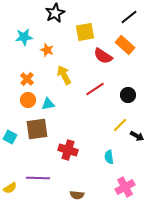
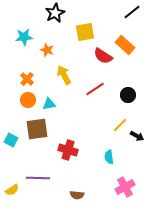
black line: moved 3 px right, 5 px up
cyan triangle: moved 1 px right
cyan square: moved 1 px right, 3 px down
yellow semicircle: moved 2 px right, 2 px down
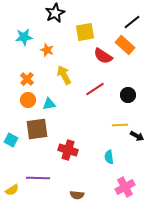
black line: moved 10 px down
yellow line: rotated 42 degrees clockwise
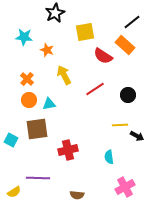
cyan star: rotated 12 degrees clockwise
orange circle: moved 1 px right
red cross: rotated 30 degrees counterclockwise
yellow semicircle: moved 2 px right, 2 px down
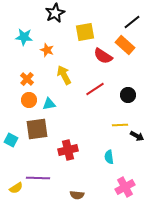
yellow semicircle: moved 2 px right, 4 px up
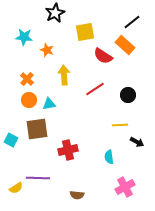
yellow arrow: rotated 24 degrees clockwise
black arrow: moved 6 px down
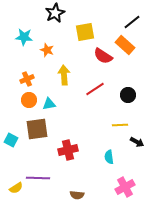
orange cross: rotated 24 degrees clockwise
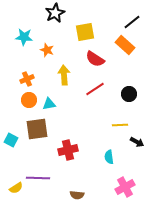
red semicircle: moved 8 px left, 3 px down
black circle: moved 1 px right, 1 px up
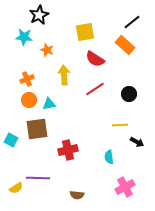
black star: moved 16 px left, 2 px down
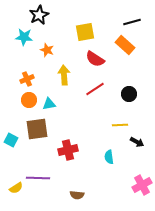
black line: rotated 24 degrees clockwise
pink cross: moved 17 px right, 2 px up
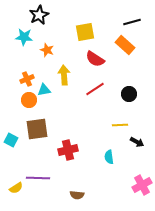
cyan triangle: moved 5 px left, 14 px up
